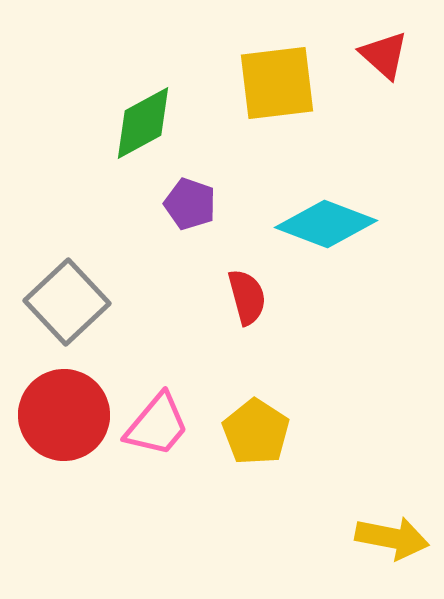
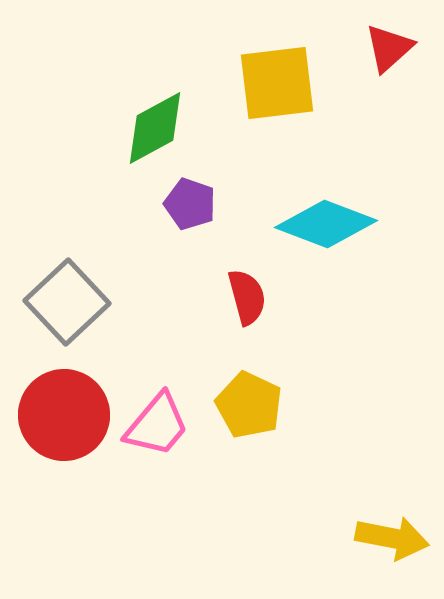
red triangle: moved 5 px right, 7 px up; rotated 36 degrees clockwise
green diamond: moved 12 px right, 5 px down
yellow pentagon: moved 7 px left, 27 px up; rotated 8 degrees counterclockwise
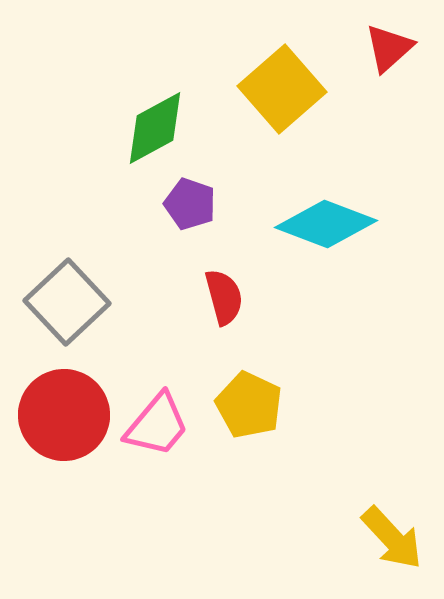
yellow square: moved 5 px right, 6 px down; rotated 34 degrees counterclockwise
red semicircle: moved 23 px left
yellow arrow: rotated 36 degrees clockwise
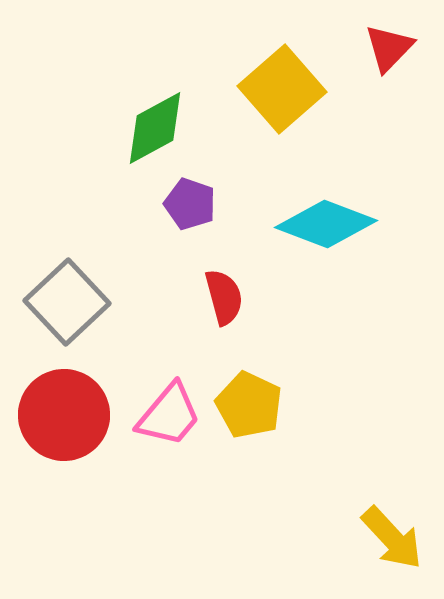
red triangle: rotated 4 degrees counterclockwise
pink trapezoid: moved 12 px right, 10 px up
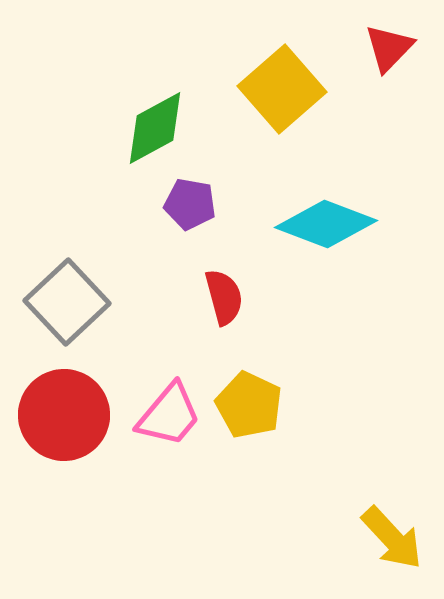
purple pentagon: rotated 9 degrees counterclockwise
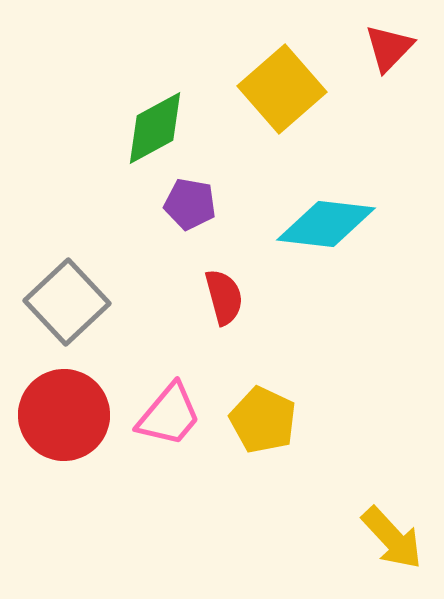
cyan diamond: rotated 14 degrees counterclockwise
yellow pentagon: moved 14 px right, 15 px down
